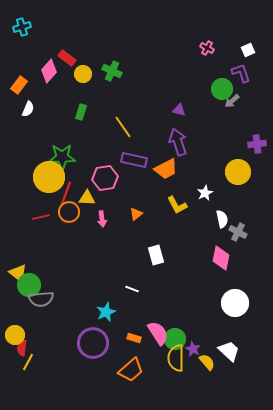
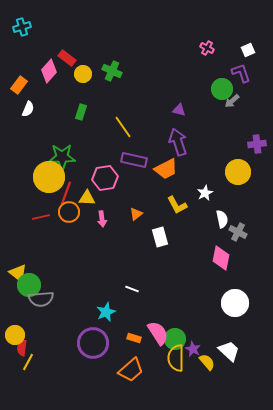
white rectangle at (156, 255): moved 4 px right, 18 px up
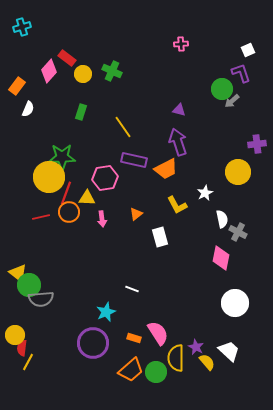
pink cross at (207, 48): moved 26 px left, 4 px up; rotated 32 degrees counterclockwise
orange rectangle at (19, 85): moved 2 px left, 1 px down
green circle at (175, 339): moved 19 px left, 33 px down
purple star at (193, 349): moved 3 px right, 2 px up
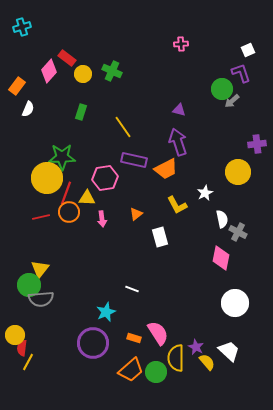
yellow circle at (49, 177): moved 2 px left, 1 px down
yellow triangle at (18, 273): moved 22 px right, 4 px up; rotated 30 degrees clockwise
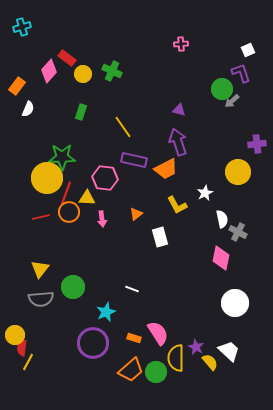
pink hexagon at (105, 178): rotated 15 degrees clockwise
green circle at (29, 285): moved 44 px right, 2 px down
yellow semicircle at (207, 362): moved 3 px right
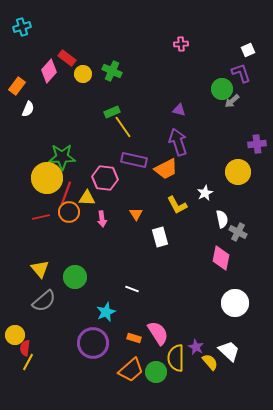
green rectangle at (81, 112): moved 31 px right; rotated 49 degrees clockwise
orange triangle at (136, 214): rotated 24 degrees counterclockwise
yellow triangle at (40, 269): rotated 18 degrees counterclockwise
green circle at (73, 287): moved 2 px right, 10 px up
gray semicircle at (41, 299): moved 3 px right, 2 px down; rotated 35 degrees counterclockwise
red semicircle at (22, 348): moved 3 px right
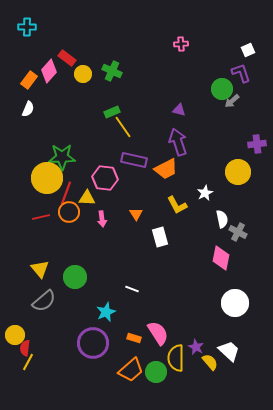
cyan cross at (22, 27): moved 5 px right; rotated 18 degrees clockwise
orange rectangle at (17, 86): moved 12 px right, 6 px up
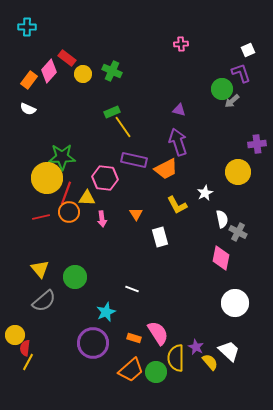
white semicircle at (28, 109): rotated 91 degrees clockwise
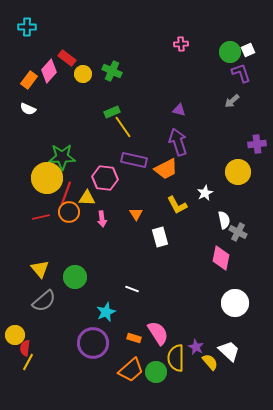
green circle at (222, 89): moved 8 px right, 37 px up
white semicircle at (222, 219): moved 2 px right, 1 px down
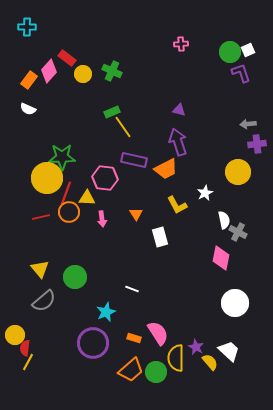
gray arrow at (232, 101): moved 16 px right, 23 px down; rotated 35 degrees clockwise
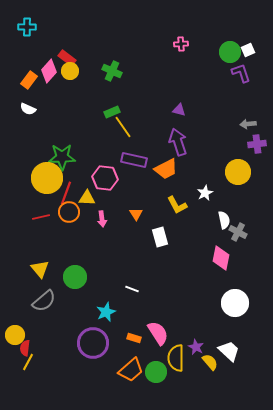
yellow circle at (83, 74): moved 13 px left, 3 px up
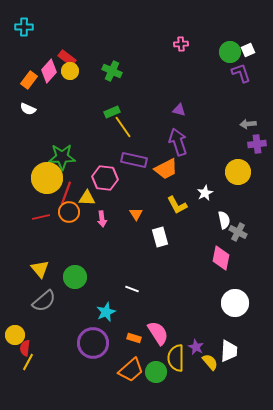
cyan cross at (27, 27): moved 3 px left
white trapezoid at (229, 351): rotated 50 degrees clockwise
